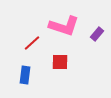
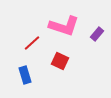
red square: moved 1 px up; rotated 24 degrees clockwise
blue rectangle: rotated 24 degrees counterclockwise
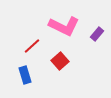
pink L-shape: rotated 8 degrees clockwise
red line: moved 3 px down
red square: rotated 24 degrees clockwise
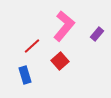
pink L-shape: rotated 76 degrees counterclockwise
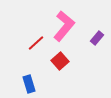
purple rectangle: moved 4 px down
red line: moved 4 px right, 3 px up
blue rectangle: moved 4 px right, 9 px down
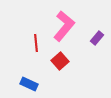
red line: rotated 54 degrees counterclockwise
blue rectangle: rotated 48 degrees counterclockwise
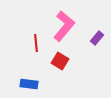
red square: rotated 18 degrees counterclockwise
blue rectangle: rotated 18 degrees counterclockwise
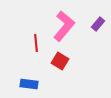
purple rectangle: moved 1 px right, 14 px up
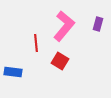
purple rectangle: rotated 24 degrees counterclockwise
blue rectangle: moved 16 px left, 12 px up
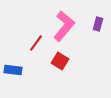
red line: rotated 42 degrees clockwise
blue rectangle: moved 2 px up
